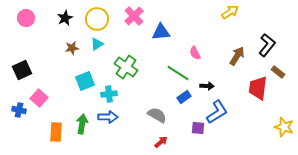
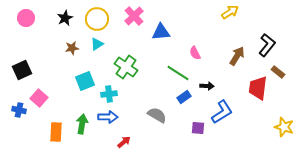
blue L-shape: moved 5 px right
red arrow: moved 37 px left
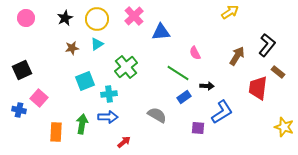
green cross: rotated 15 degrees clockwise
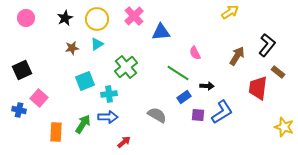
green arrow: moved 1 px right; rotated 24 degrees clockwise
purple square: moved 13 px up
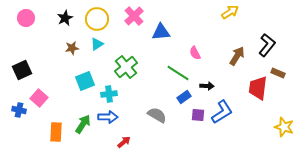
brown rectangle: moved 1 px down; rotated 16 degrees counterclockwise
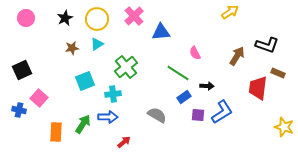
black L-shape: rotated 70 degrees clockwise
cyan cross: moved 4 px right
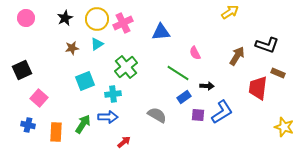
pink cross: moved 11 px left, 7 px down; rotated 18 degrees clockwise
blue cross: moved 9 px right, 15 px down
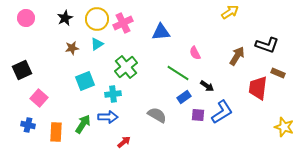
black arrow: rotated 32 degrees clockwise
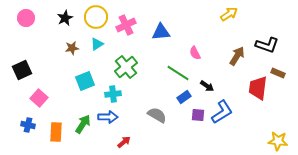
yellow arrow: moved 1 px left, 2 px down
yellow circle: moved 1 px left, 2 px up
pink cross: moved 3 px right, 2 px down
yellow star: moved 6 px left, 14 px down; rotated 12 degrees counterclockwise
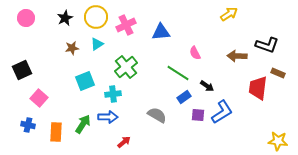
brown arrow: rotated 120 degrees counterclockwise
